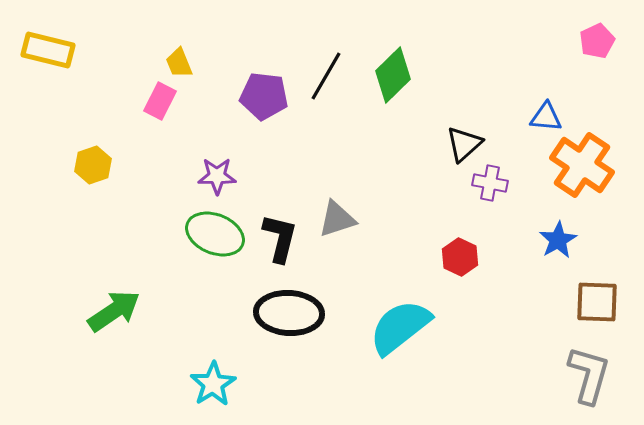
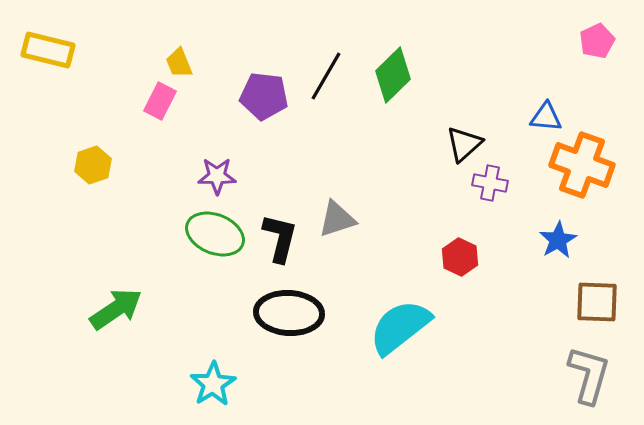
orange cross: rotated 14 degrees counterclockwise
green arrow: moved 2 px right, 2 px up
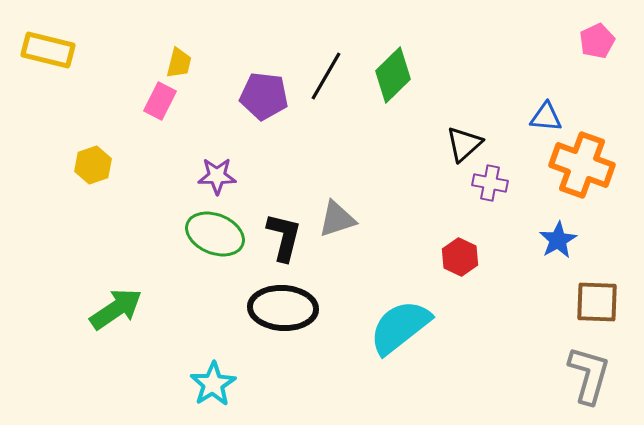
yellow trapezoid: rotated 144 degrees counterclockwise
black L-shape: moved 4 px right, 1 px up
black ellipse: moved 6 px left, 5 px up
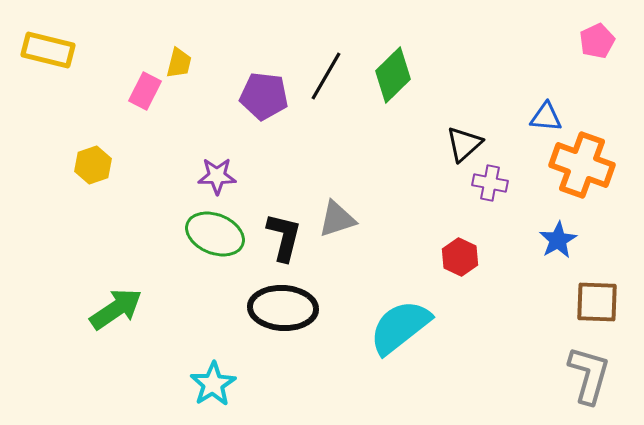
pink rectangle: moved 15 px left, 10 px up
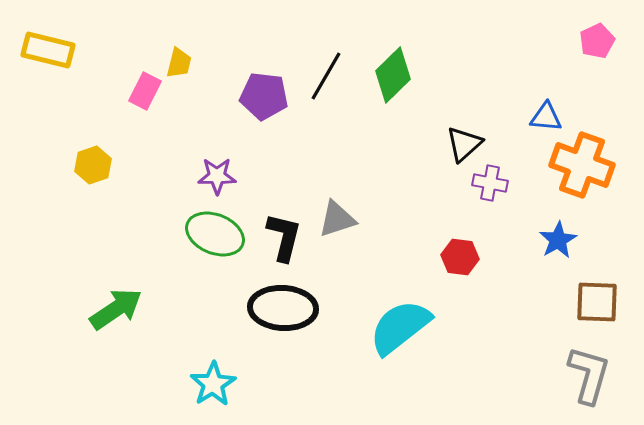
red hexagon: rotated 18 degrees counterclockwise
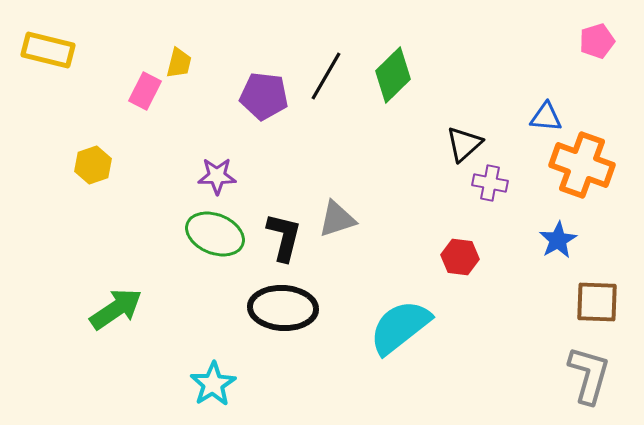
pink pentagon: rotated 8 degrees clockwise
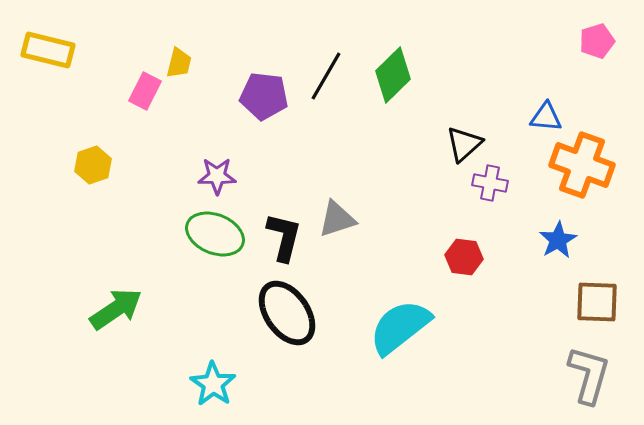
red hexagon: moved 4 px right
black ellipse: moved 4 px right, 5 px down; rotated 52 degrees clockwise
cyan star: rotated 6 degrees counterclockwise
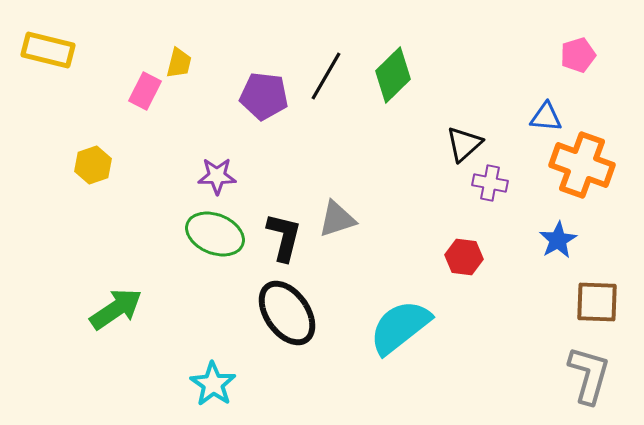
pink pentagon: moved 19 px left, 14 px down
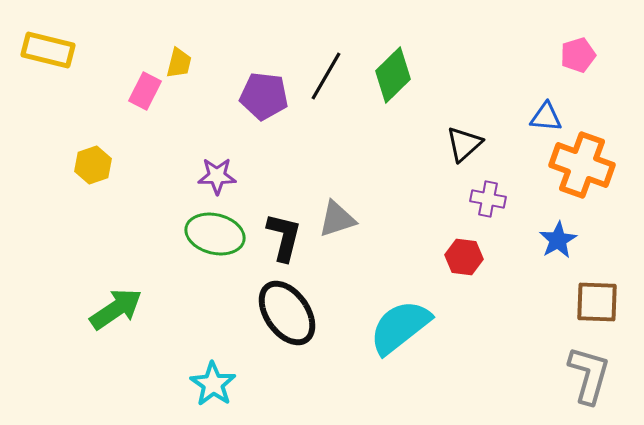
purple cross: moved 2 px left, 16 px down
green ellipse: rotated 8 degrees counterclockwise
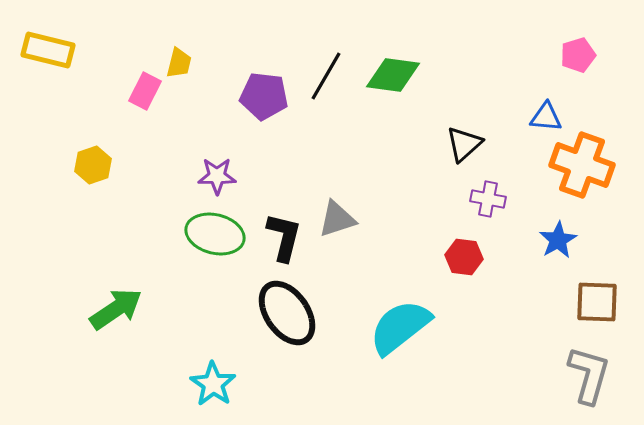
green diamond: rotated 52 degrees clockwise
